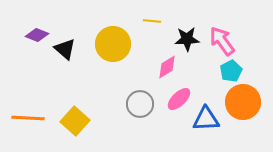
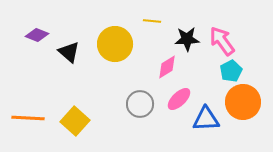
yellow circle: moved 2 px right
black triangle: moved 4 px right, 3 px down
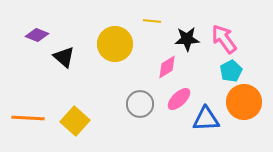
pink arrow: moved 2 px right, 2 px up
black triangle: moved 5 px left, 5 px down
orange circle: moved 1 px right
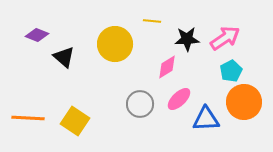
pink arrow: moved 1 px right, 1 px up; rotated 92 degrees clockwise
yellow square: rotated 8 degrees counterclockwise
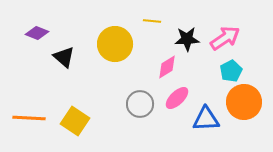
purple diamond: moved 2 px up
pink ellipse: moved 2 px left, 1 px up
orange line: moved 1 px right
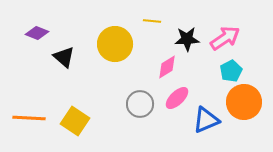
blue triangle: moved 1 px down; rotated 20 degrees counterclockwise
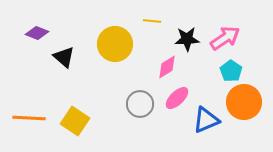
cyan pentagon: rotated 10 degrees counterclockwise
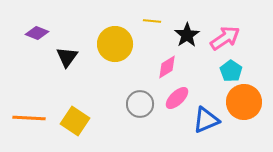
black star: moved 4 px up; rotated 30 degrees counterclockwise
black triangle: moved 3 px right; rotated 25 degrees clockwise
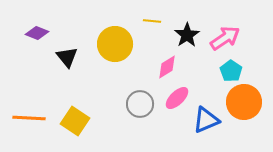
black triangle: rotated 15 degrees counterclockwise
